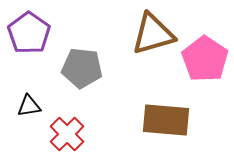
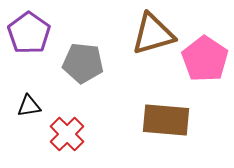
gray pentagon: moved 1 px right, 5 px up
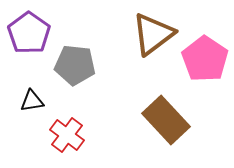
brown triangle: rotated 21 degrees counterclockwise
gray pentagon: moved 8 px left, 2 px down
black triangle: moved 3 px right, 5 px up
brown rectangle: rotated 42 degrees clockwise
red cross: moved 1 px down; rotated 8 degrees counterclockwise
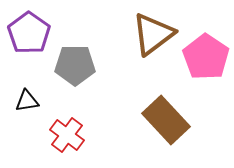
pink pentagon: moved 1 px right, 2 px up
gray pentagon: rotated 6 degrees counterclockwise
black triangle: moved 5 px left
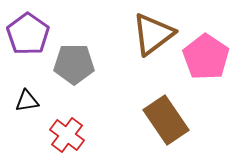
purple pentagon: moved 1 px left, 1 px down
gray pentagon: moved 1 px left, 1 px up
brown rectangle: rotated 9 degrees clockwise
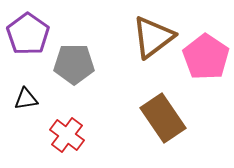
brown triangle: moved 3 px down
black triangle: moved 1 px left, 2 px up
brown rectangle: moved 3 px left, 2 px up
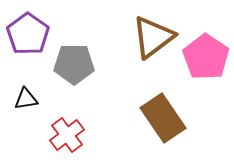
red cross: rotated 16 degrees clockwise
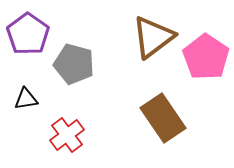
gray pentagon: rotated 15 degrees clockwise
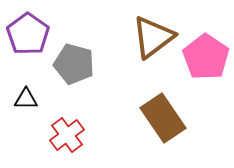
black triangle: rotated 10 degrees clockwise
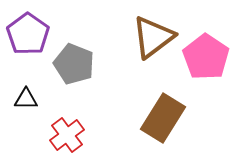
gray pentagon: rotated 6 degrees clockwise
brown rectangle: rotated 66 degrees clockwise
